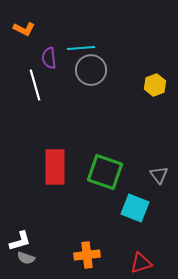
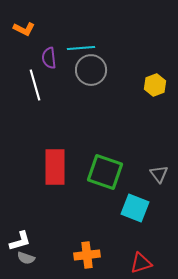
gray triangle: moved 1 px up
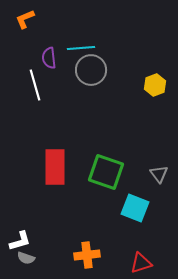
orange L-shape: moved 1 px right, 10 px up; rotated 130 degrees clockwise
green square: moved 1 px right
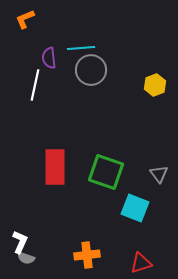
white line: rotated 28 degrees clockwise
white L-shape: moved 1 px down; rotated 50 degrees counterclockwise
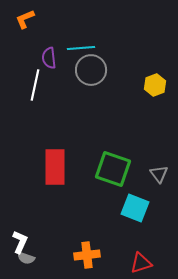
green square: moved 7 px right, 3 px up
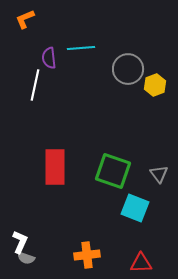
gray circle: moved 37 px right, 1 px up
green square: moved 2 px down
red triangle: rotated 15 degrees clockwise
